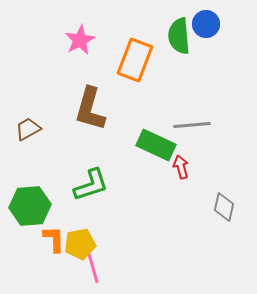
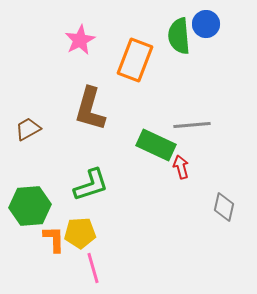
yellow pentagon: moved 11 px up; rotated 8 degrees clockwise
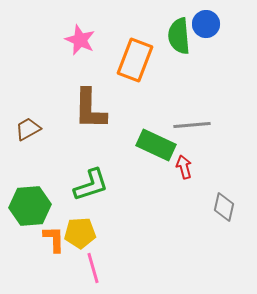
pink star: rotated 20 degrees counterclockwise
brown L-shape: rotated 15 degrees counterclockwise
red arrow: moved 3 px right
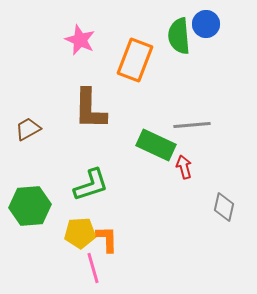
orange L-shape: moved 53 px right
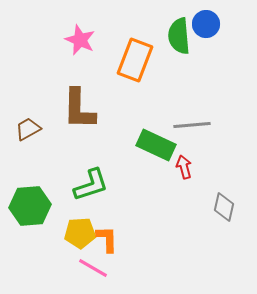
brown L-shape: moved 11 px left
pink line: rotated 44 degrees counterclockwise
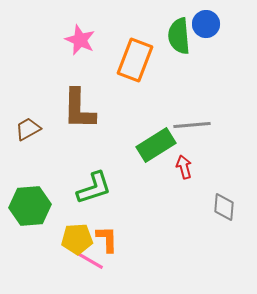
green rectangle: rotated 57 degrees counterclockwise
green L-shape: moved 3 px right, 3 px down
gray diamond: rotated 8 degrees counterclockwise
yellow pentagon: moved 3 px left, 6 px down
pink line: moved 4 px left, 8 px up
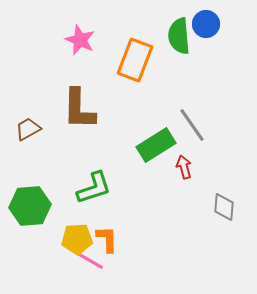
gray line: rotated 60 degrees clockwise
